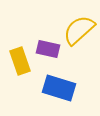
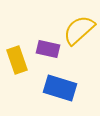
yellow rectangle: moved 3 px left, 1 px up
blue rectangle: moved 1 px right
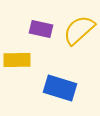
purple rectangle: moved 7 px left, 20 px up
yellow rectangle: rotated 72 degrees counterclockwise
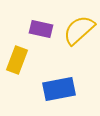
yellow rectangle: rotated 68 degrees counterclockwise
blue rectangle: moved 1 px left, 1 px down; rotated 28 degrees counterclockwise
